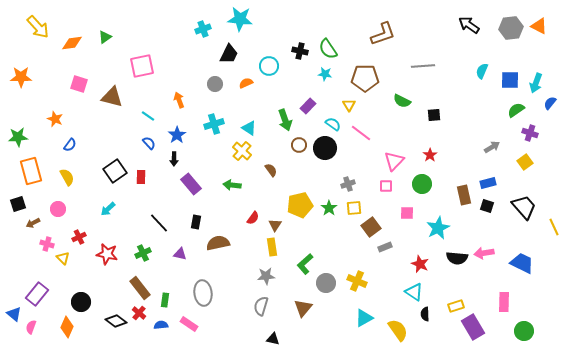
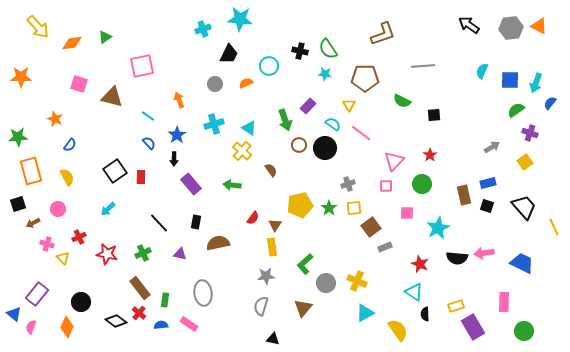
cyan triangle at (364, 318): moved 1 px right, 5 px up
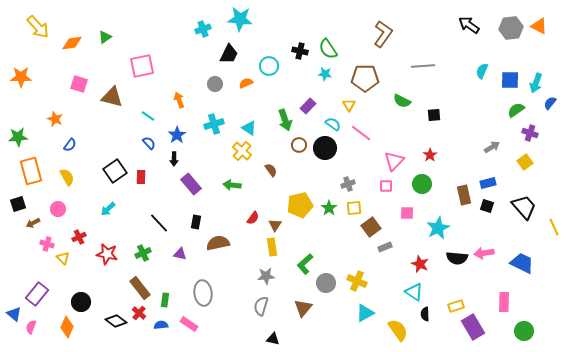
brown L-shape at (383, 34): rotated 36 degrees counterclockwise
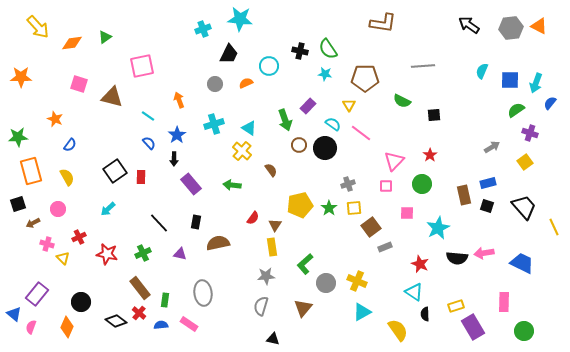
brown L-shape at (383, 34): moved 11 px up; rotated 64 degrees clockwise
cyan triangle at (365, 313): moved 3 px left, 1 px up
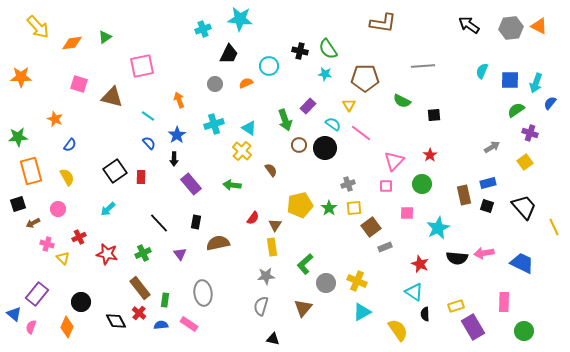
purple triangle at (180, 254): rotated 40 degrees clockwise
black diamond at (116, 321): rotated 25 degrees clockwise
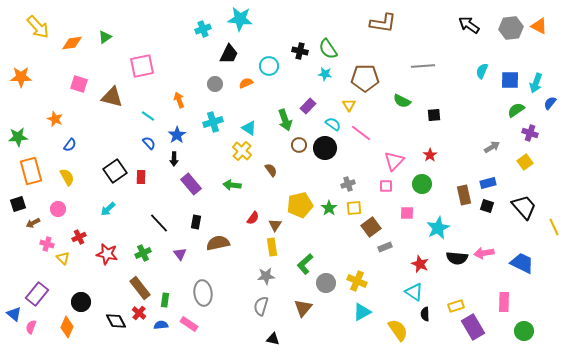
cyan cross at (214, 124): moved 1 px left, 2 px up
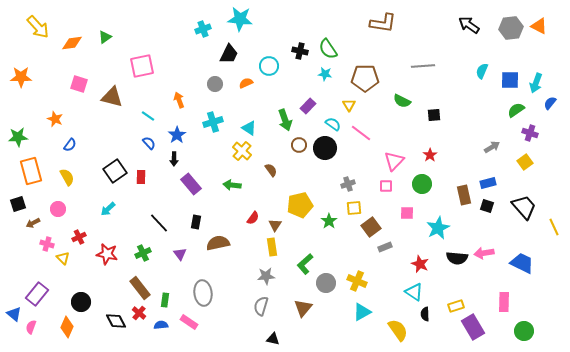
green star at (329, 208): moved 13 px down
pink rectangle at (189, 324): moved 2 px up
